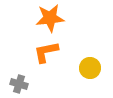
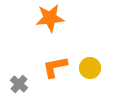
orange L-shape: moved 9 px right, 15 px down
gray cross: rotated 24 degrees clockwise
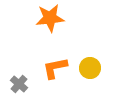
orange L-shape: moved 1 px down
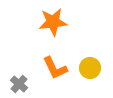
orange star: moved 3 px right, 4 px down
orange L-shape: rotated 104 degrees counterclockwise
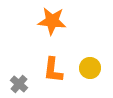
orange star: moved 1 px left, 1 px up; rotated 12 degrees clockwise
orange L-shape: moved 2 px left, 2 px down; rotated 32 degrees clockwise
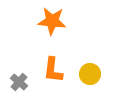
yellow circle: moved 6 px down
gray cross: moved 2 px up
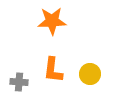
orange star: rotated 8 degrees counterclockwise
gray cross: rotated 36 degrees counterclockwise
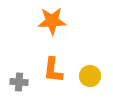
yellow circle: moved 2 px down
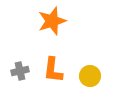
orange star: rotated 16 degrees counterclockwise
gray cross: moved 1 px right, 11 px up; rotated 18 degrees counterclockwise
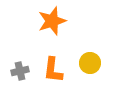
yellow circle: moved 13 px up
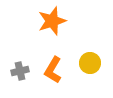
orange L-shape: rotated 24 degrees clockwise
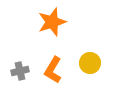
orange star: moved 1 px down
